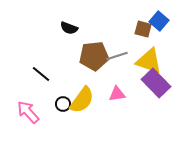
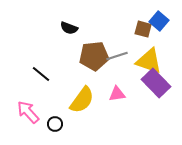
black circle: moved 8 px left, 20 px down
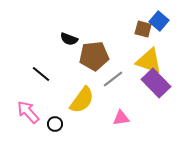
black semicircle: moved 11 px down
gray line: moved 4 px left, 23 px down; rotated 20 degrees counterclockwise
pink triangle: moved 4 px right, 24 px down
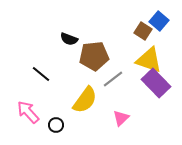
brown square: moved 2 px down; rotated 18 degrees clockwise
yellow triangle: moved 1 px up
yellow semicircle: moved 3 px right
pink triangle: rotated 36 degrees counterclockwise
black circle: moved 1 px right, 1 px down
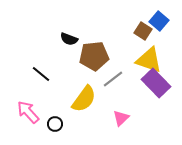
yellow semicircle: moved 1 px left, 1 px up
black circle: moved 1 px left, 1 px up
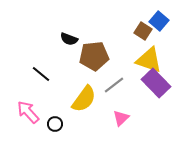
gray line: moved 1 px right, 6 px down
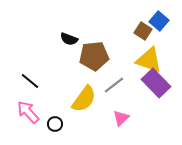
black line: moved 11 px left, 7 px down
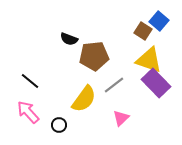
black circle: moved 4 px right, 1 px down
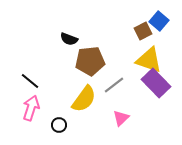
brown square: rotated 30 degrees clockwise
brown pentagon: moved 4 px left, 5 px down
pink arrow: moved 3 px right, 4 px up; rotated 60 degrees clockwise
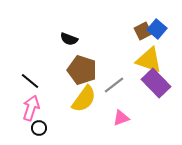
blue square: moved 2 px left, 8 px down
brown pentagon: moved 8 px left, 9 px down; rotated 24 degrees clockwise
pink triangle: rotated 24 degrees clockwise
black circle: moved 20 px left, 3 px down
